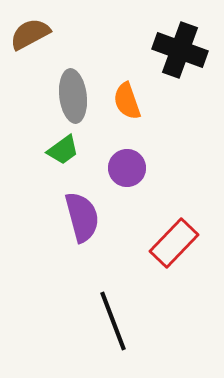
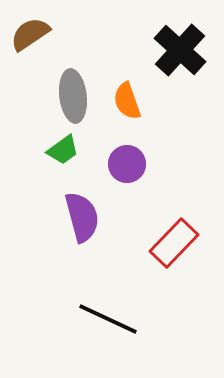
brown semicircle: rotated 6 degrees counterclockwise
black cross: rotated 22 degrees clockwise
purple circle: moved 4 px up
black line: moved 5 px left, 2 px up; rotated 44 degrees counterclockwise
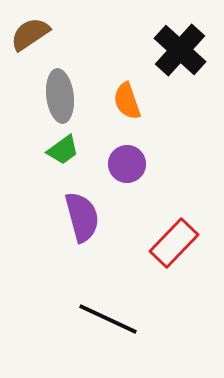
gray ellipse: moved 13 px left
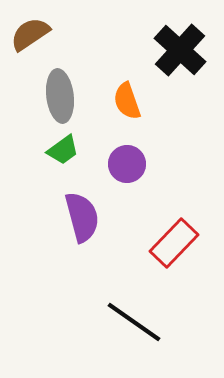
black line: moved 26 px right, 3 px down; rotated 10 degrees clockwise
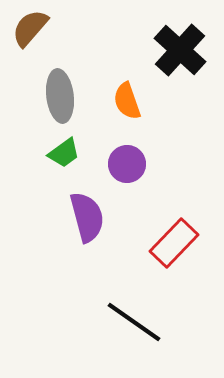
brown semicircle: moved 6 px up; rotated 15 degrees counterclockwise
green trapezoid: moved 1 px right, 3 px down
purple semicircle: moved 5 px right
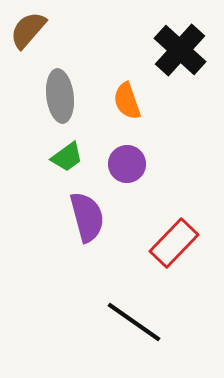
brown semicircle: moved 2 px left, 2 px down
green trapezoid: moved 3 px right, 4 px down
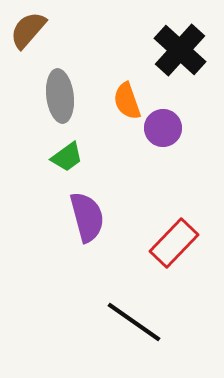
purple circle: moved 36 px right, 36 px up
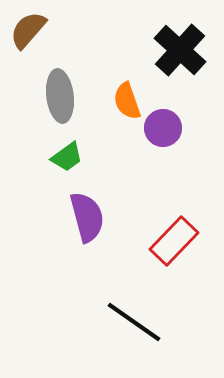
red rectangle: moved 2 px up
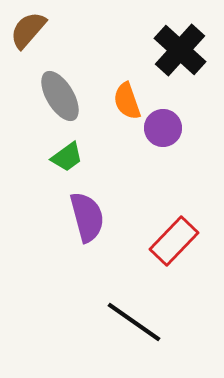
gray ellipse: rotated 24 degrees counterclockwise
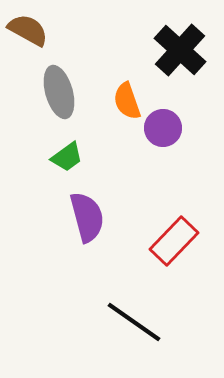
brown semicircle: rotated 78 degrees clockwise
gray ellipse: moved 1 px left, 4 px up; rotated 15 degrees clockwise
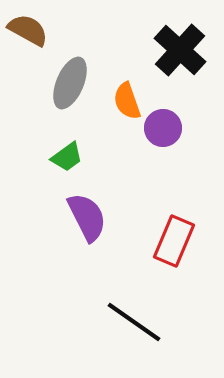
gray ellipse: moved 11 px right, 9 px up; rotated 39 degrees clockwise
purple semicircle: rotated 12 degrees counterclockwise
red rectangle: rotated 21 degrees counterclockwise
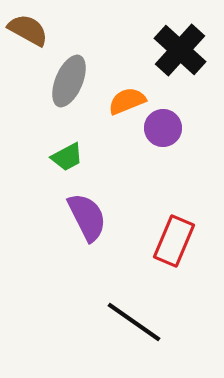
gray ellipse: moved 1 px left, 2 px up
orange semicircle: rotated 87 degrees clockwise
green trapezoid: rotated 8 degrees clockwise
